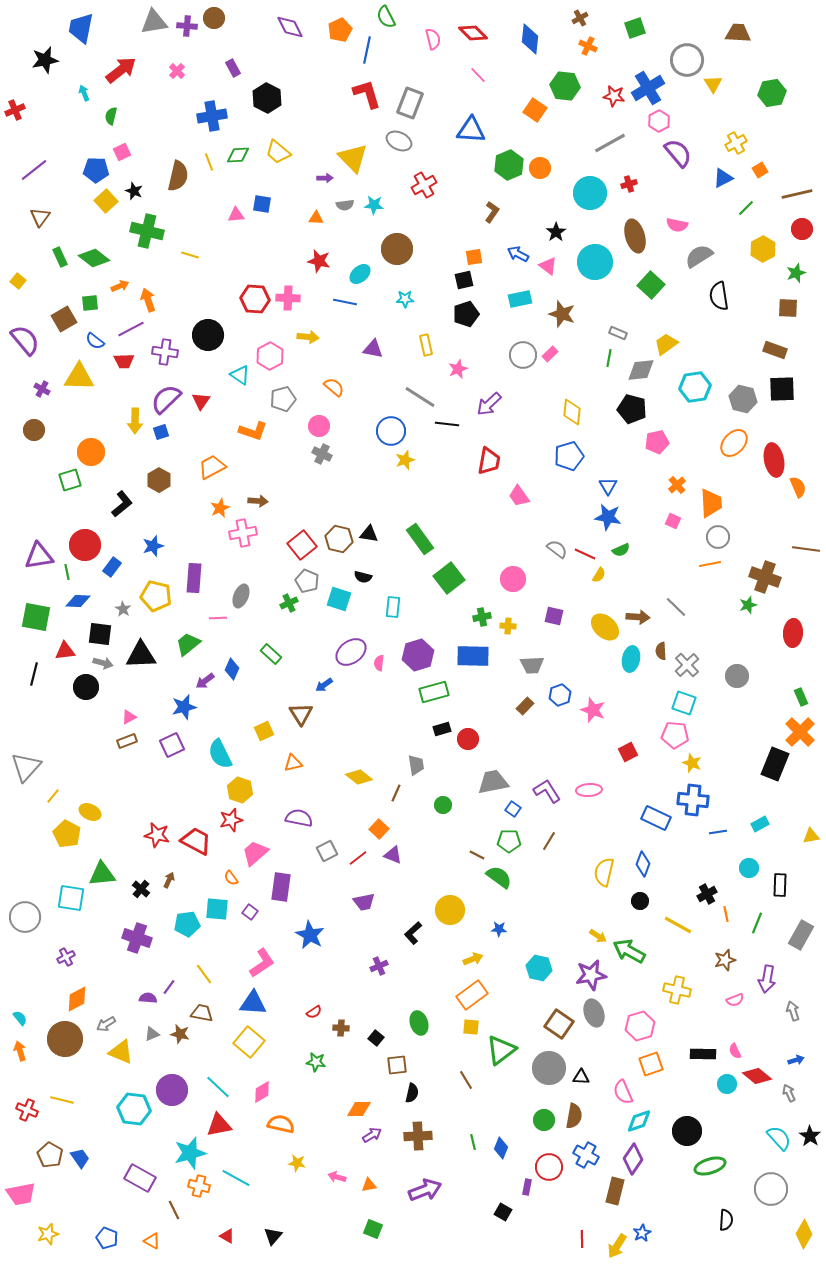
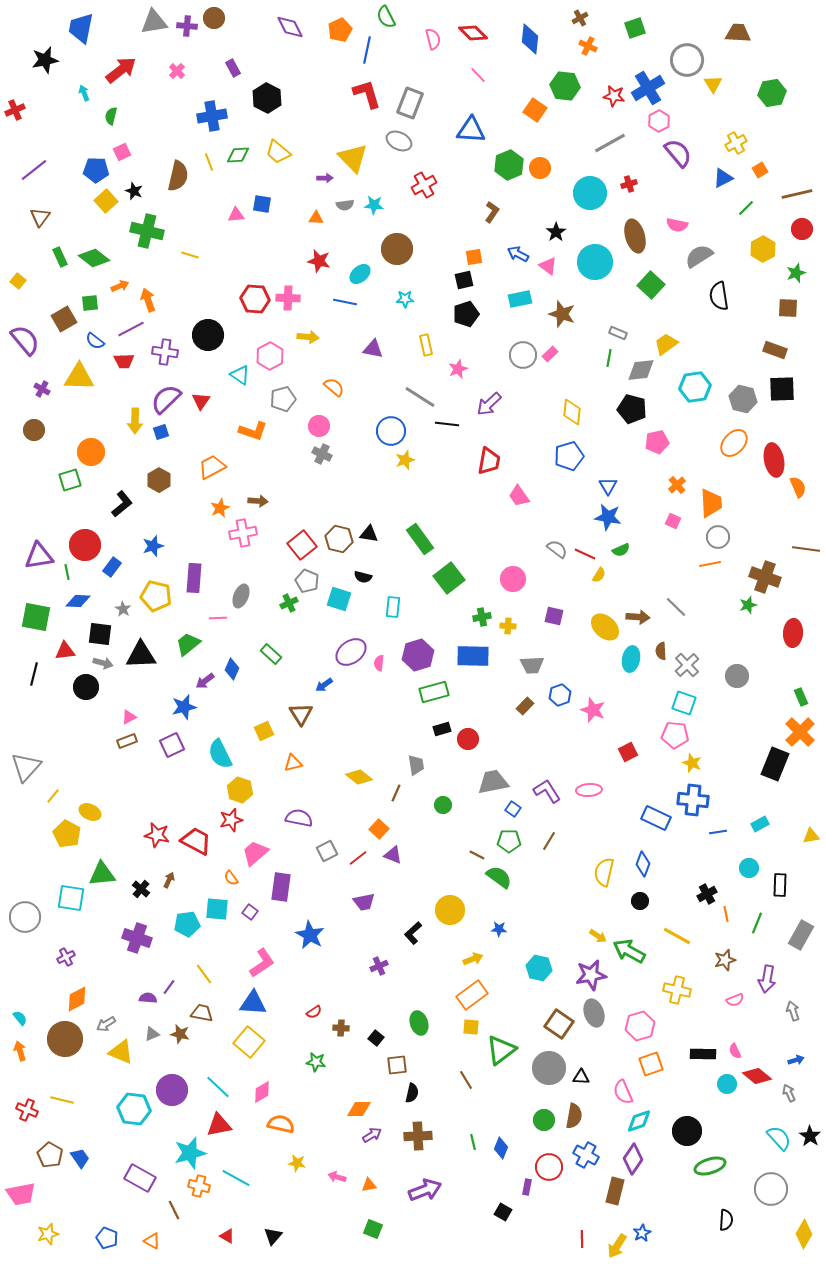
yellow line at (678, 925): moved 1 px left, 11 px down
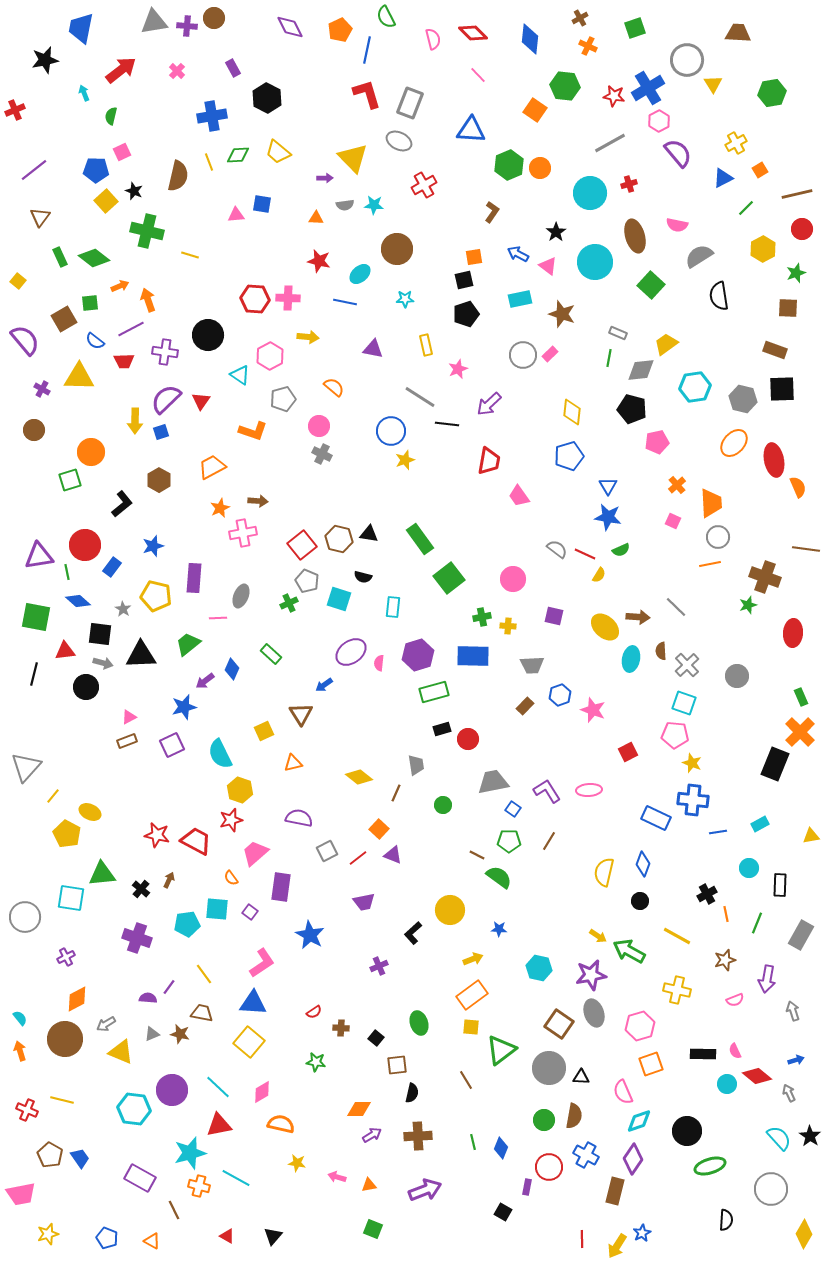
blue diamond at (78, 601): rotated 40 degrees clockwise
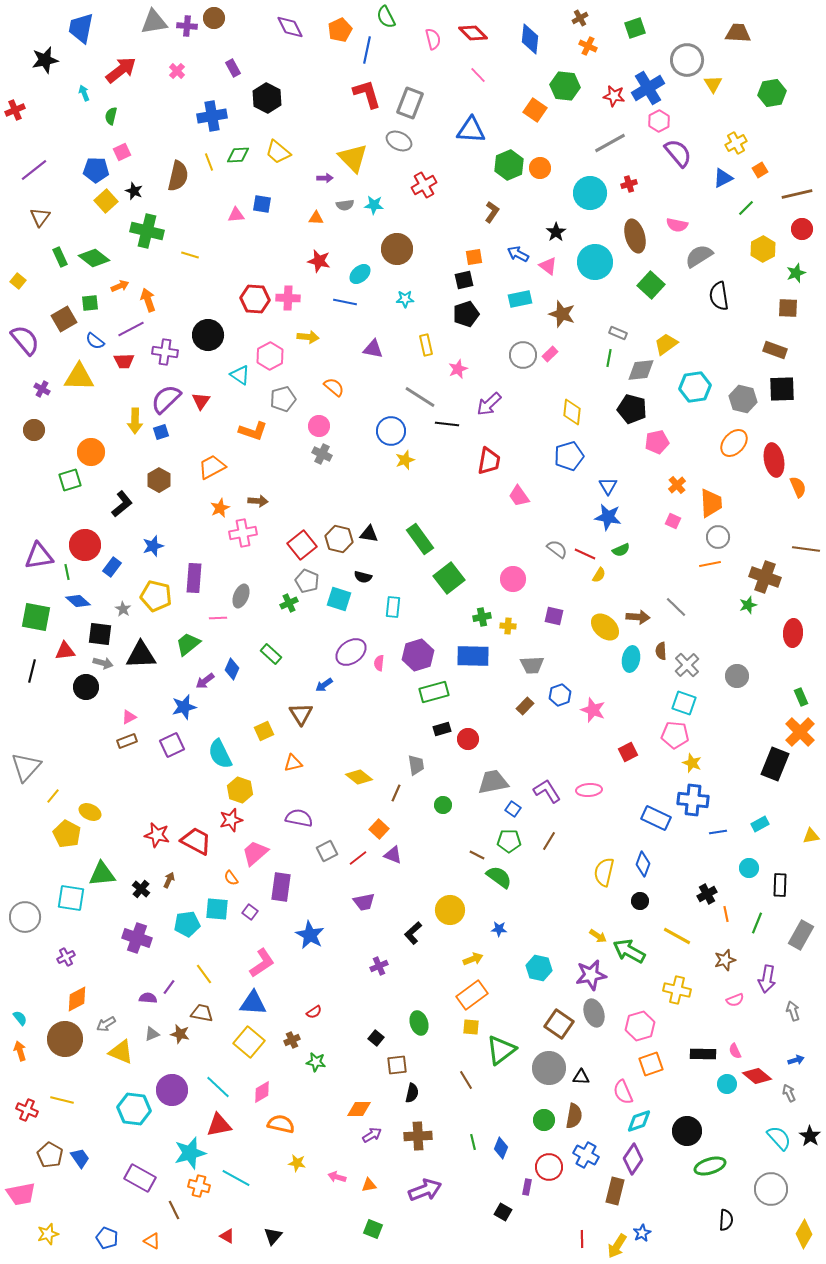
black line at (34, 674): moved 2 px left, 3 px up
brown cross at (341, 1028): moved 49 px left, 12 px down; rotated 28 degrees counterclockwise
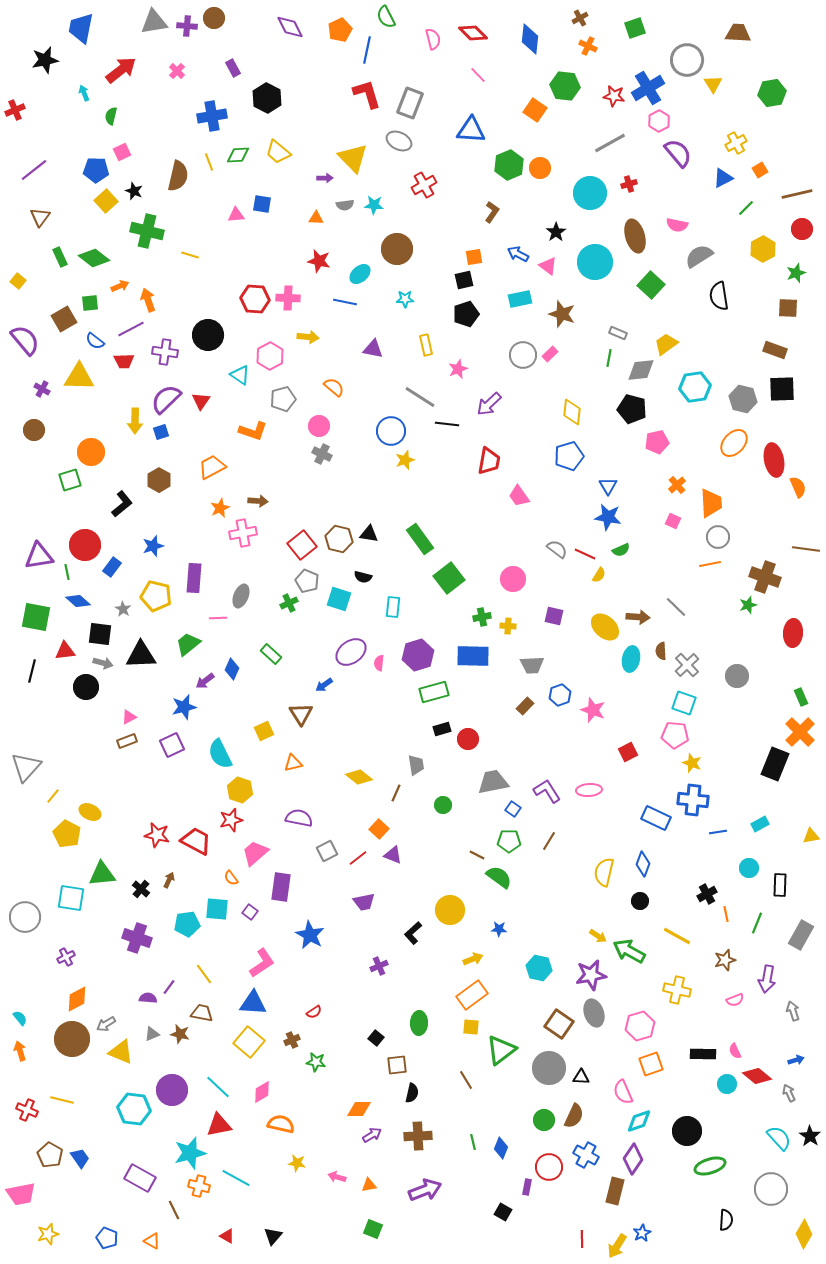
green ellipse at (419, 1023): rotated 20 degrees clockwise
brown circle at (65, 1039): moved 7 px right
brown semicircle at (574, 1116): rotated 15 degrees clockwise
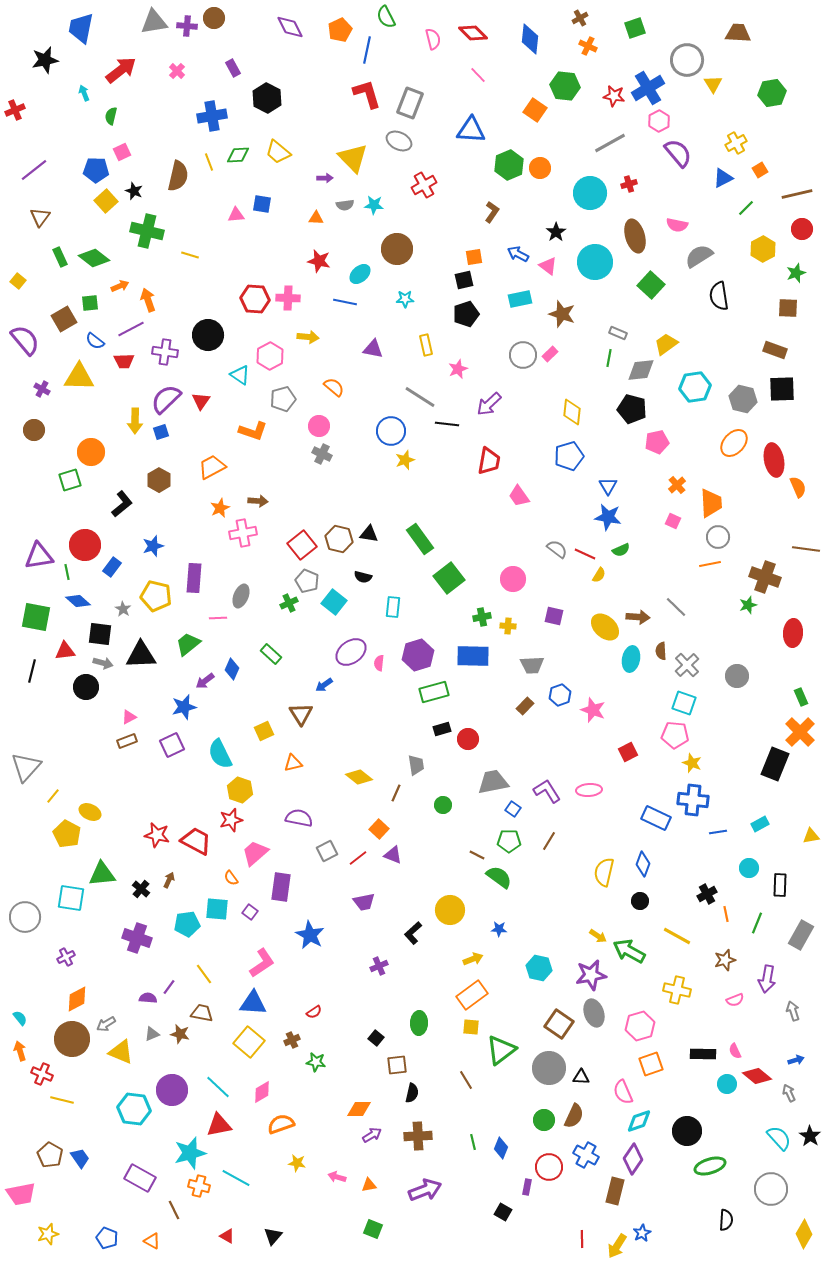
cyan square at (339, 599): moved 5 px left, 3 px down; rotated 20 degrees clockwise
red cross at (27, 1110): moved 15 px right, 36 px up
orange semicircle at (281, 1124): rotated 32 degrees counterclockwise
